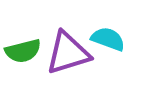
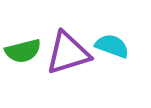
cyan semicircle: moved 4 px right, 7 px down
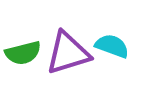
green semicircle: moved 2 px down
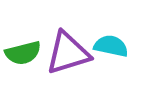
cyan semicircle: moved 1 px left; rotated 8 degrees counterclockwise
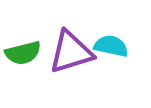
purple triangle: moved 3 px right, 1 px up
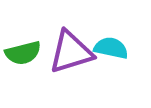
cyan semicircle: moved 2 px down
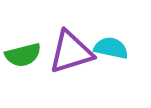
green semicircle: moved 2 px down
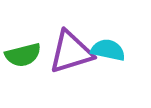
cyan semicircle: moved 3 px left, 2 px down
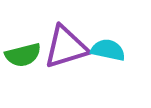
purple triangle: moved 5 px left, 5 px up
